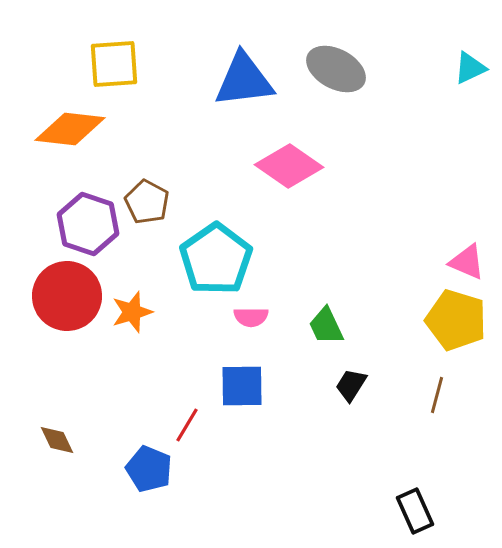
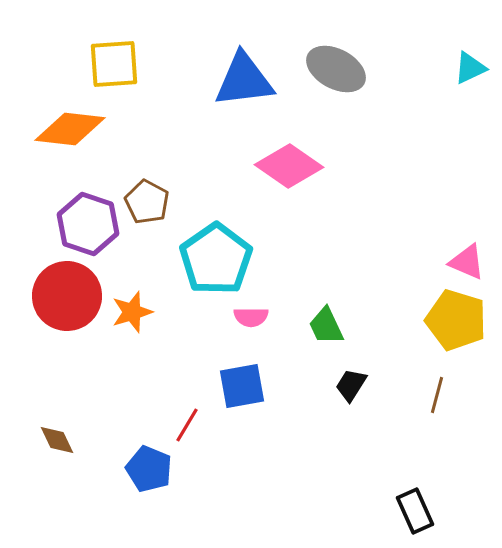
blue square: rotated 9 degrees counterclockwise
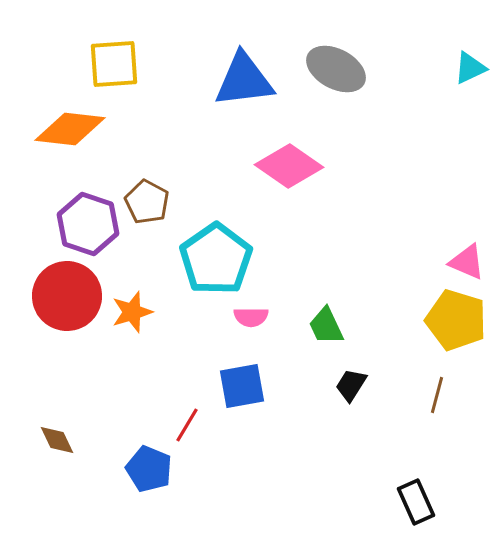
black rectangle: moved 1 px right, 9 px up
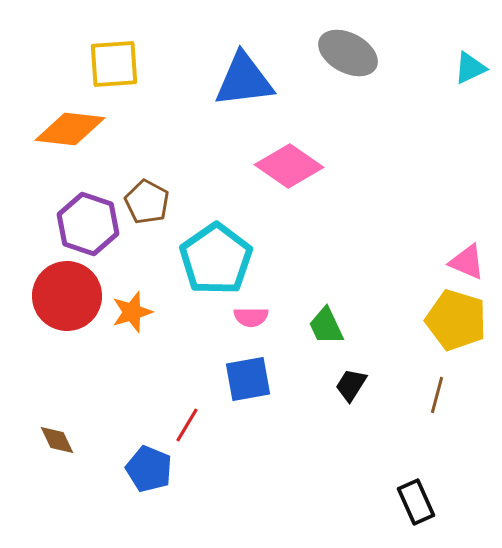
gray ellipse: moved 12 px right, 16 px up
blue square: moved 6 px right, 7 px up
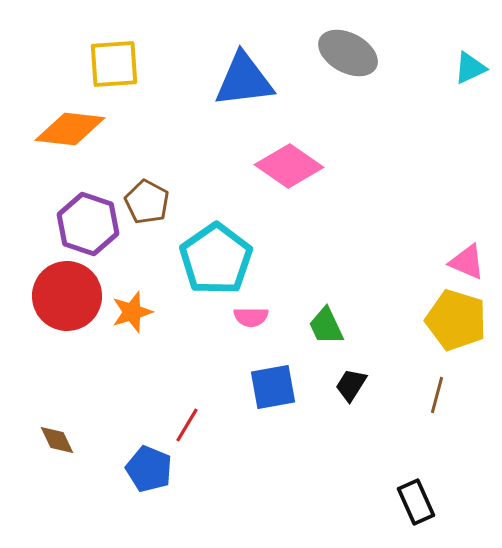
blue square: moved 25 px right, 8 px down
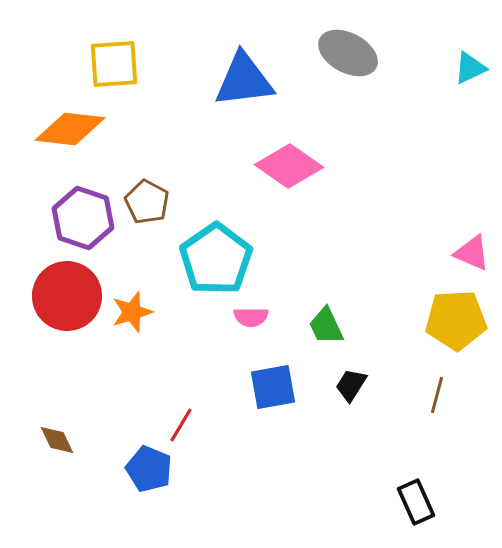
purple hexagon: moved 5 px left, 6 px up
pink triangle: moved 5 px right, 9 px up
yellow pentagon: rotated 20 degrees counterclockwise
red line: moved 6 px left
